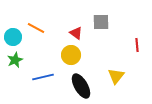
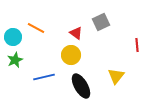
gray square: rotated 24 degrees counterclockwise
blue line: moved 1 px right
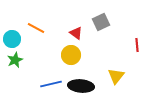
cyan circle: moved 1 px left, 2 px down
blue line: moved 7 px right, 7 px down
black ellipse: rotated 55 degrees counterclockwise
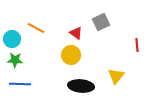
green star: rotated 28 degrees clockwise
blue line: moved 31 px left; rotated 15 degrees clockwise
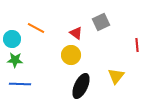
black ellipse: rotated 70 degrees counterclockwise
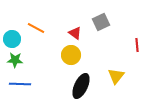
red triangle: moved 1 px left
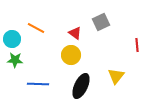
blue line: moved 18 px right
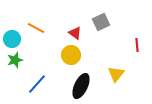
green star: rotated 21 degrees counterclockwise
yellow triangle: moved 2 px up
blue line: moved 1 px left; rotated 50 degrees counterclockwise
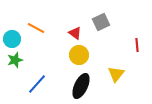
yellow circle: moved 8 px right
